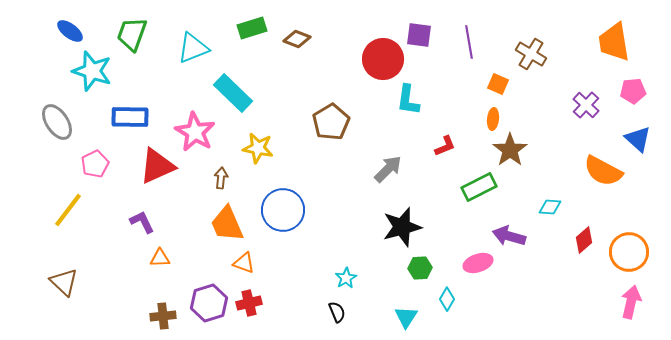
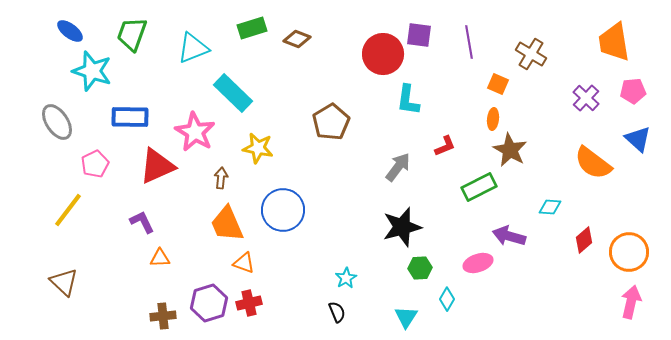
red circle at (383, 59): moved 5 px up
purple cross at (586, 105): moved 7 px up
brown star at (510, 150): rotated 8 degrees counterclockwise
gray arrow at (388, 169): moved 10 px right, 2 px up; rotated 8 degrees counterclockwise
orange semicircle at (603, 171): moved 10 px left, 8 px up; rotated 9 degrees clockwise
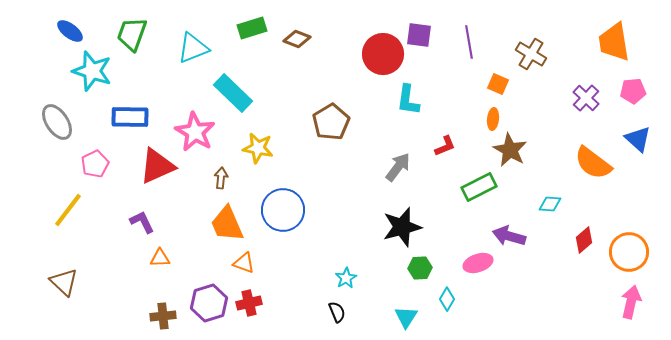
cyan diamond at (550, 207): moved 3 px up
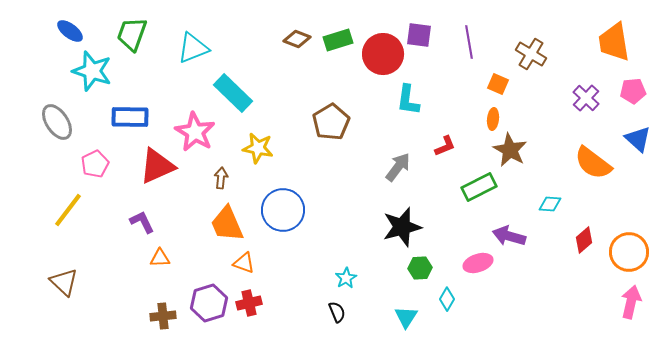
green rectangle at (252, 28): moved 86 px right, 12 px down
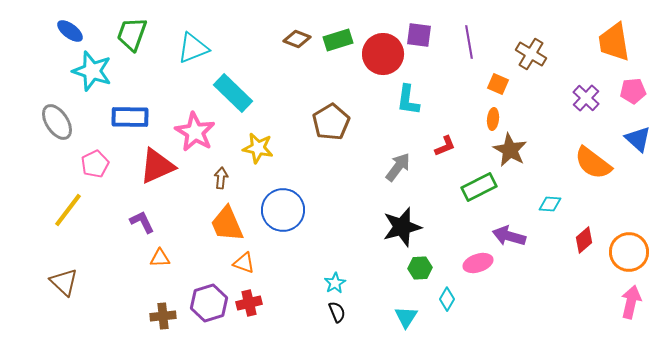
cyan star at (346, 278): moved 11 px left, 5 px down
